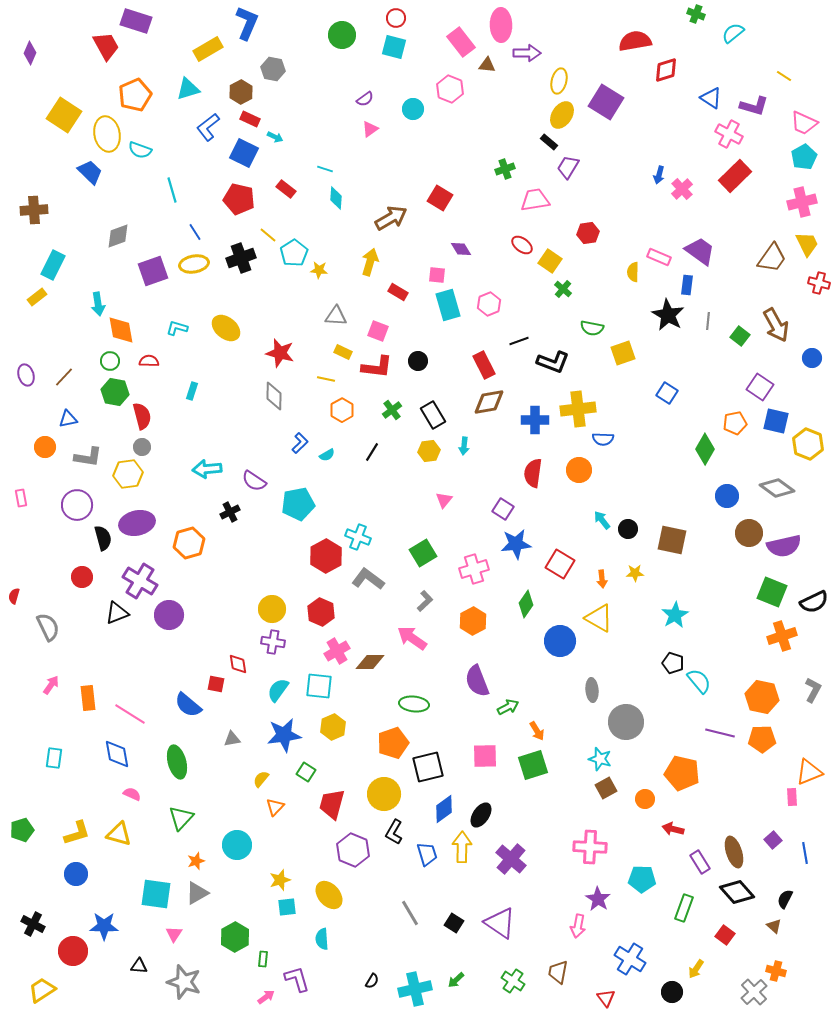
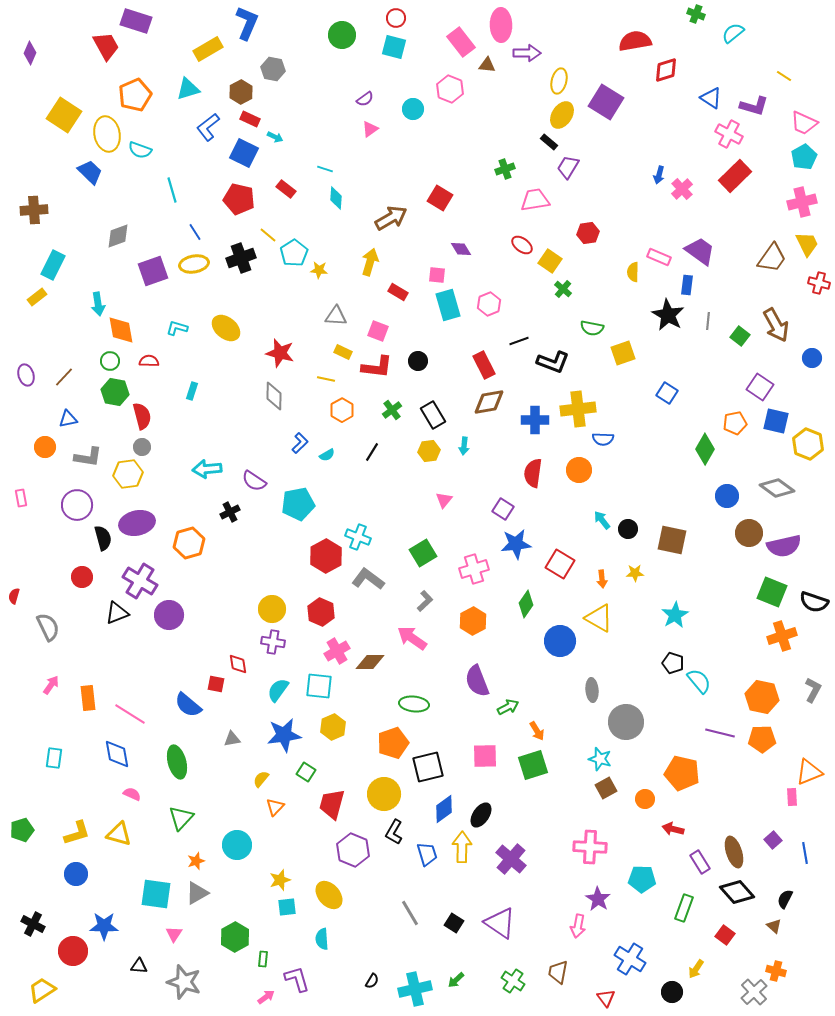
black semicircle at (814, 602): rotated 44 degrees clockwise
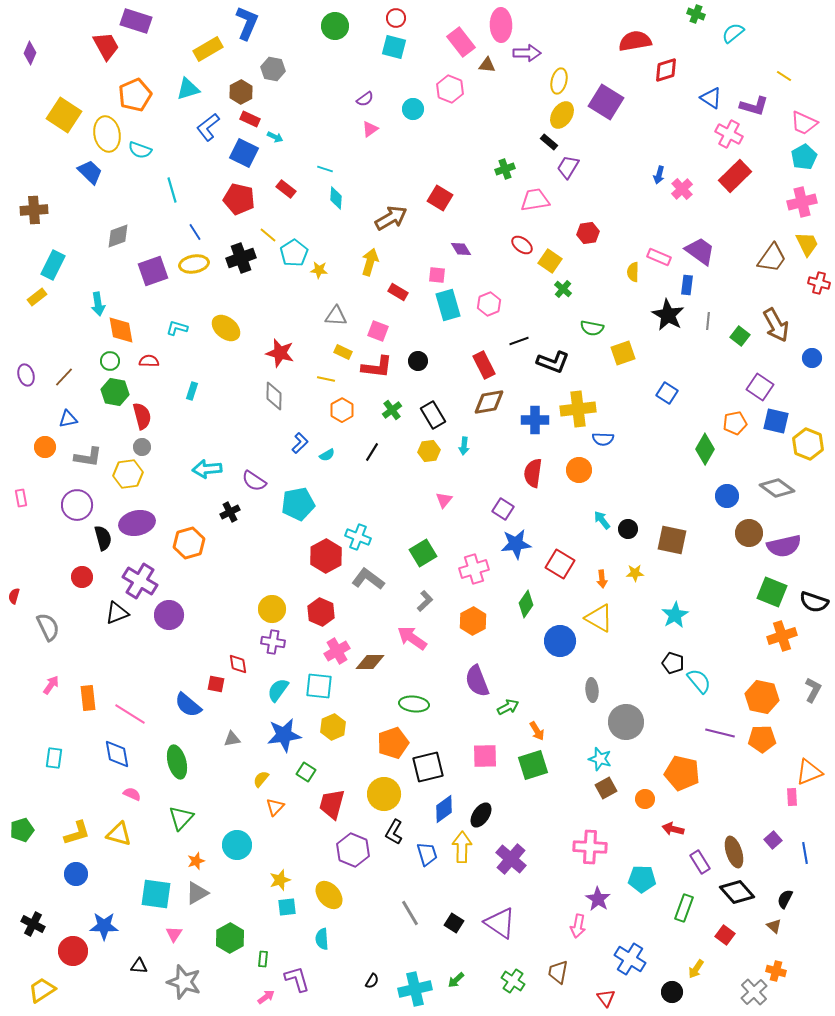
green circle at (342, 35): moved 7 px left, 9 px up
green hexagon at (235, 937): moved 5 px left, 1 px down
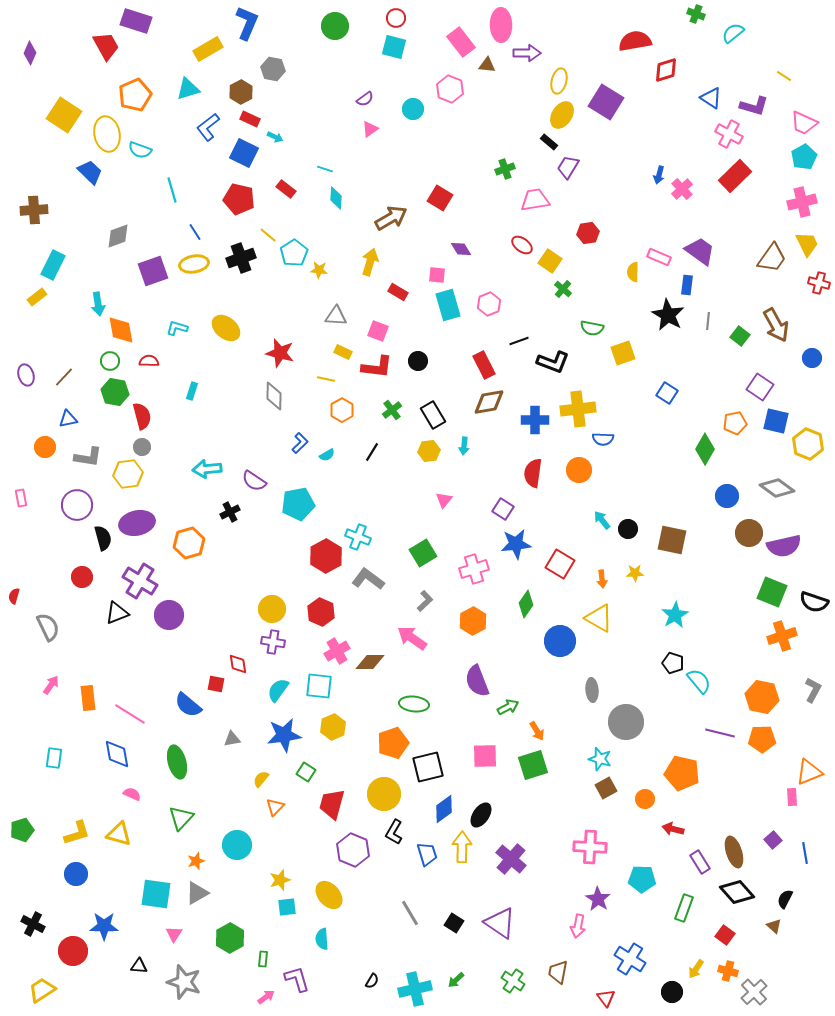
orange cross at (776, 971): moved 48 px left
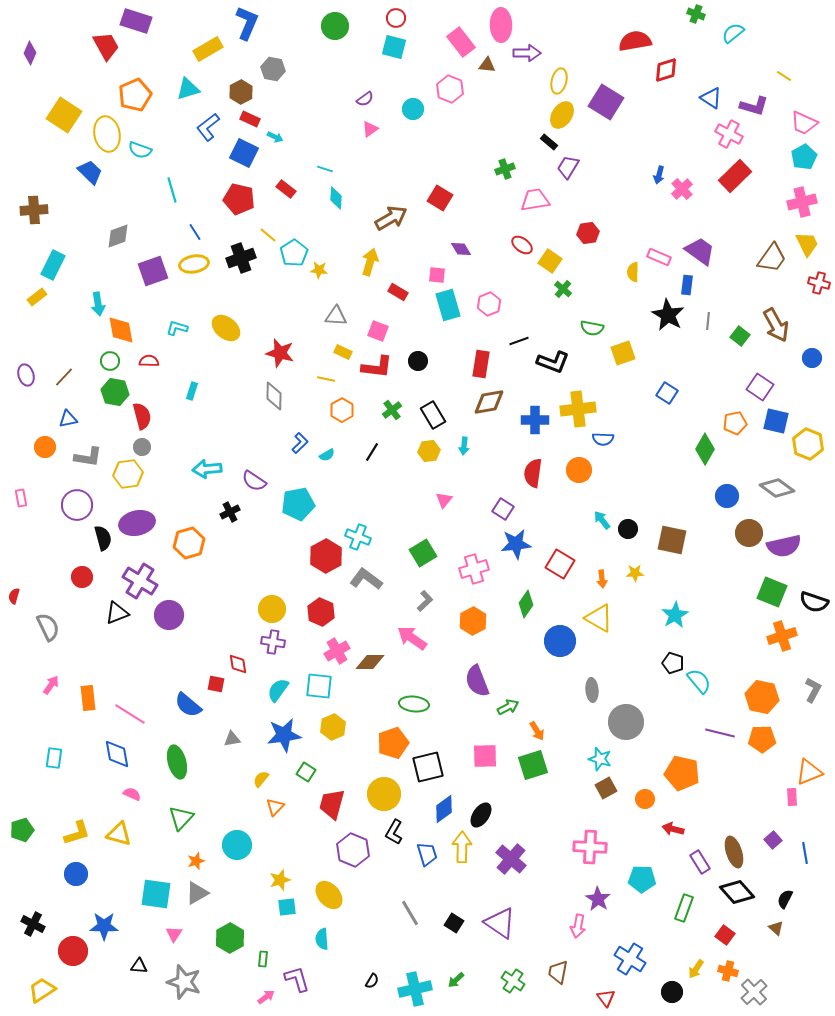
red rectangle at (484, 365): moved 3 px left, 1 px up; rotated 36 degrees clockwise
gray L-shape at (368, 579): moved 2 px left
brown triangle at (774, 926): moved 2 px right, 2 px down
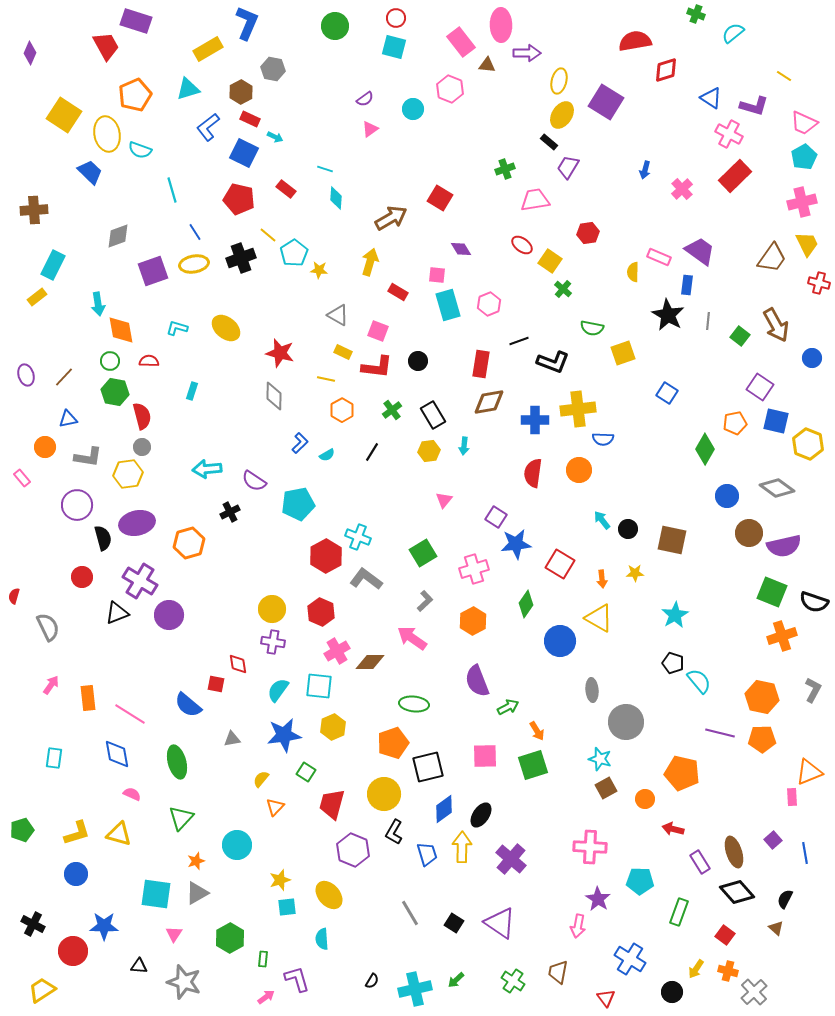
blue arrow at (659, 175): moved 14 px left, 5 px up
gray triangle at (336, 316): moved 2 px right, 1 px up; rotated 25 degrees clockwise
pink rectangle at (21, 498): moved 1 px right, 20 px up; rotated 30 degrees counterclockwise
purple square at (503, 509): moved 7 px left, 8 px down
cyan pentagon at (642, 879): moved 2 px left, 2 px down
green rectangle at (684, 908): moved 5 px left, 4 px down
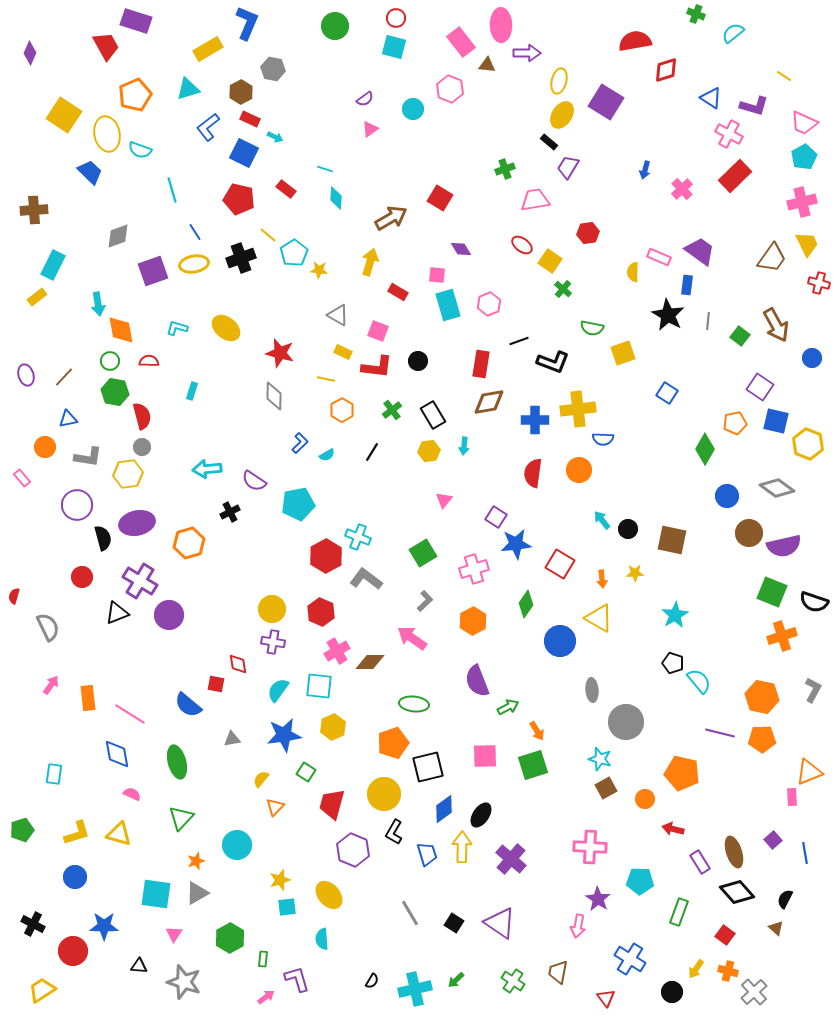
cyan rectangle at (54, 758): moved 16 px down
blue circle at (76, 874): moved 1 px left, 3 px down
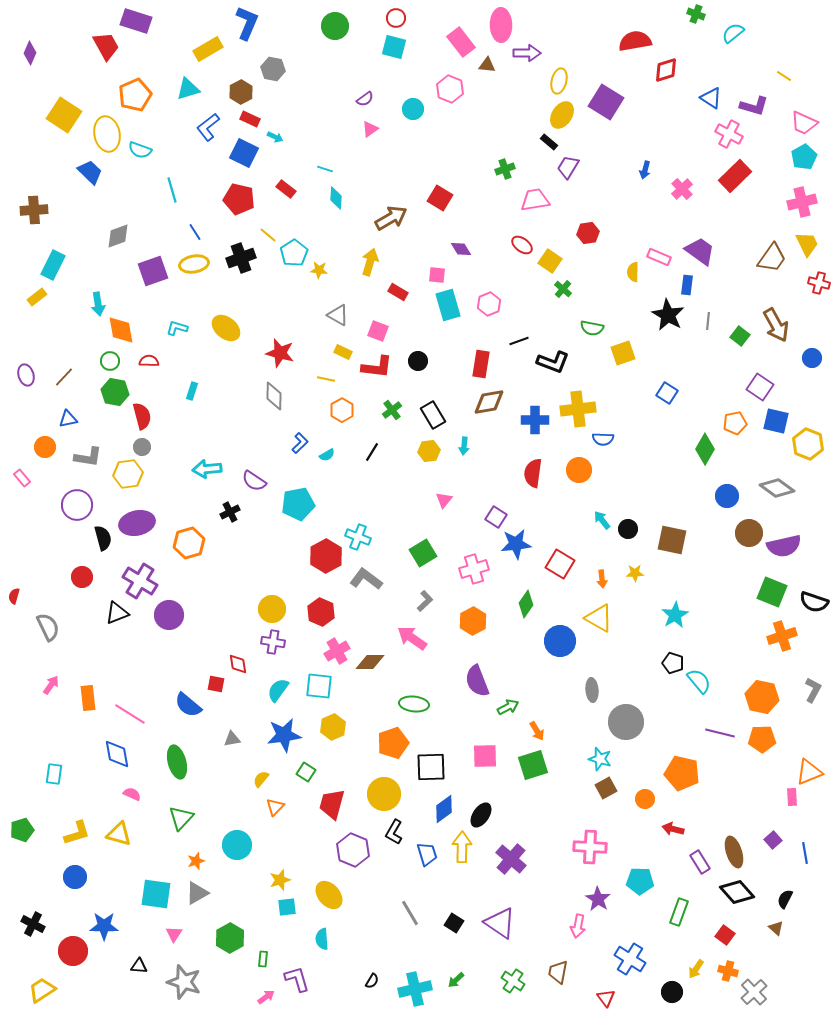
black square at (428, 767): moved 3 px right; rotated 12 degrees clockwise
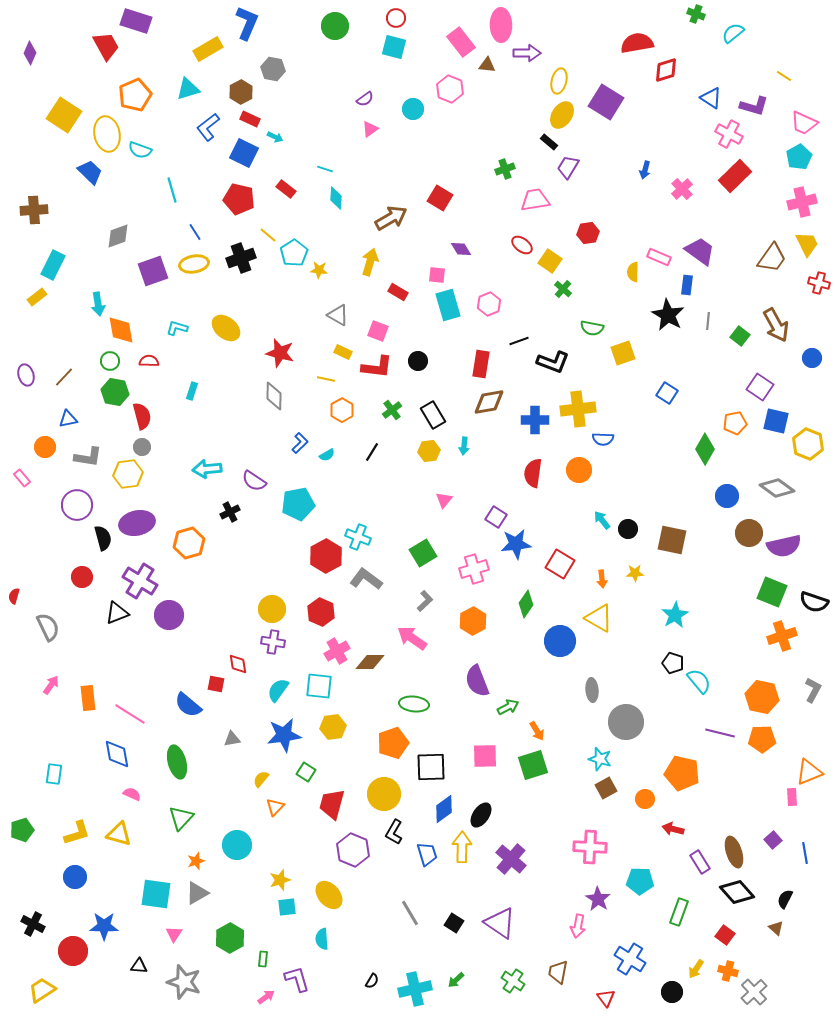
red semicircle at (635, 41): moved 2 px right, 2 px down
cyan pentagon at (804, 157): moved 5 px left
yellow hexagon at (333, 727): rotated 15 degrees clockwise
